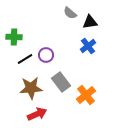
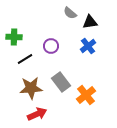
purple circle: moved 5 px right, 9 px up
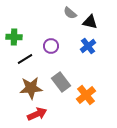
black triangle: rotated 21 degrees clockwise
